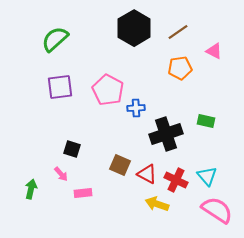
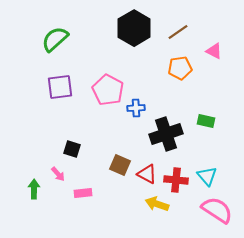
pink arrow: moved 3 px left
red cross: rotated 20 degrees counterclockwise
green arrow: moved 3 px right; rotated 12 degrees counterclockwise
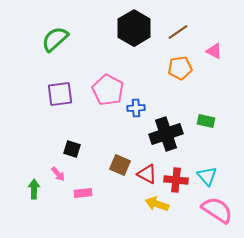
purple square: moved 7 px down
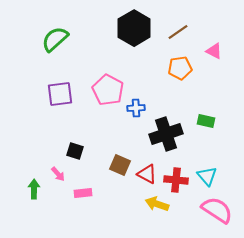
black square: moved 3 px right, 2 px down
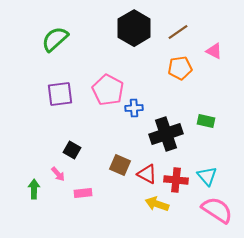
blue cross: moved 2 px left
black square: moved 3 px left, 1 px up; rotated 12 degrees clockwise
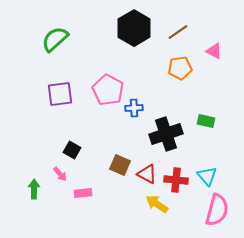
pink arrow: moved 2 px right
yellow arrow: rotated 15 degrees clockwise
pink semicircle: rotated 72 degrees clockwise
